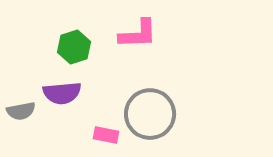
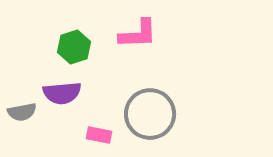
gray semicircle: moved 1 px right, 1 px down
pink rectangle: moved 7 px left
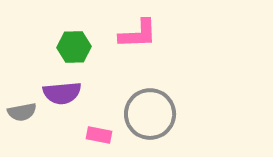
green hexagon: rotated 16 degrees clockwise
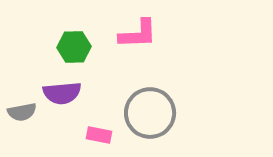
gray circle: moved 1 px up
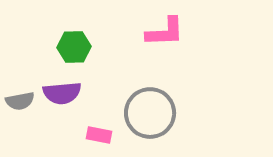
pink L-shape: moved 27 px right, 2 px up
gray semicircle: moved 2 px left, 11 px up
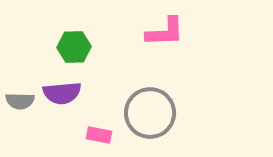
gray semicircle: rotated 12 degrees clockwise
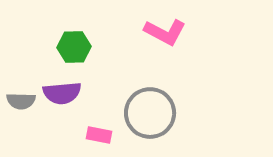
pink L-shape: rotated 30 degrees clockwise
gray semicircle: moved 1 px right
